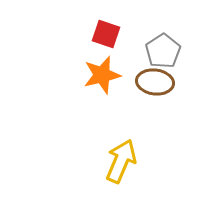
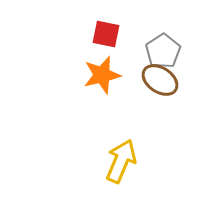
red square: rotated 8 degrees counterclockwise
brown ellipse: moved 5 px right, 2 px up; rotated 27 degrees clockwise
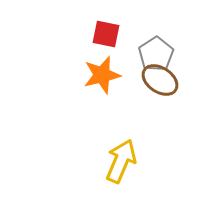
gray pentagon: moved 7 px left, 3 px down
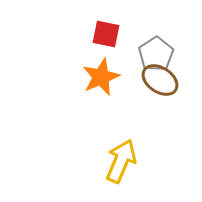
orange star: moved 1 px left, 2 px down; rotated 9 degrees counterclockwise
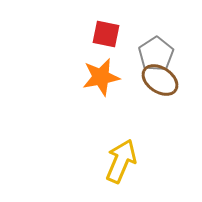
orange star: rotated 12 degrees clockwise
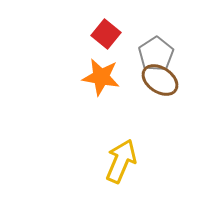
red square: rotated 28 degrees clockwise
orange star: rotated 21 degrees clockwise
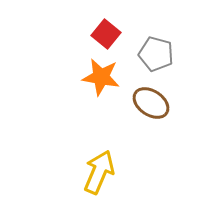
gray pentagon: rotated 24 degrees counterclockwise
brown ellipse: moved 9 px left, 23 px down
yellow arrow: moved 22 px left, 11 px down
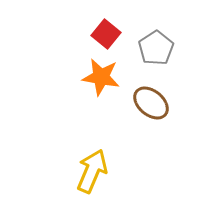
gray pentagon: moved 6 px up; rotated 24 degrees clockwise
brown ellipse: rotated 6 degrees clockwise
yellow arrow: moved 7 px left, 1 px up
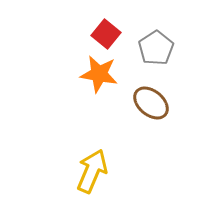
orange star: moved 2 px left, 3 px up
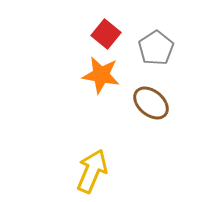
orange star: moved 2 px right, 1 px down
